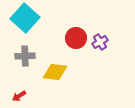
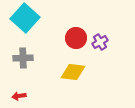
gray cross: moved 2 px left, 2 px down
yellow diamond: moved 18 px right
red arrow: rotated 24 degrees clockwise
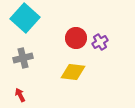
gray cross: rotated 12 degrees counterclockwise
red arrow: moved 1 px right, 1 px up; rotated 72 degrees clockwise
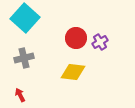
gray cross: moved 1 px right
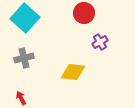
red circle: moved 8 px right, 25 px up
red arrow: moved 1 px right, 3 px down
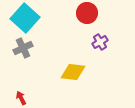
red circle: moved 3 px right
gray cross: moved 1 px left, 10 px up; rotated 12 degrees counterclockwise
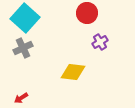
red arrow: rotated 96 degrees counterclockwise
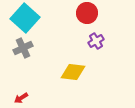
purple cross: moved 4 px left, 1 px up
